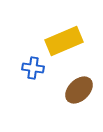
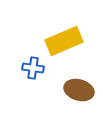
brown ellipse: rotated 60 degrees clockwise
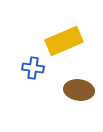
brown ellipse: rotated 8 degrees counterclockwise
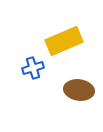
blue cross: rotated 25 degrees counterclockwise
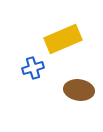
yellow rectangle: moved 1 px left, 2 px up
